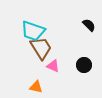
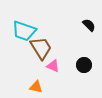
cyan trapezoid: moved 9 px left
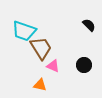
orange triangle: moved 4 px right, 2 px up
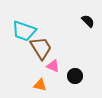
black semicircle: moved 1 px left, 4 px up
black circle: moved 9 px left, 11 px down
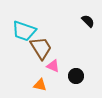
black circle: moved 1 px right
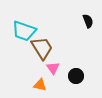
black semicircle: rotated 24 degrees clockwise
brown trapezoid: moved 1 px right
pink triangle: moved 2 px down; rotated 32 degrees clockwise
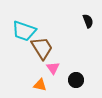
black circle: moved 4 px down
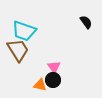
black semicircle: moved 2 px left, 1 px down; rotated 16 degrees counterclockwise
brown trapezoid: moved 24 px left, 2 px down
pink triangle: moved 1 px right, 1 px up
black circle: moved 23 px left
